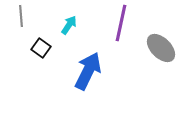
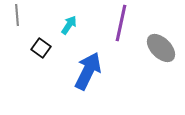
gray line: moved 4 px left, 1 px up
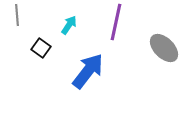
purple line: moved 5 px left, 1 px up
gray ellipse: moved 3 px right
blue arrow: rotated 12 degrees clockwise
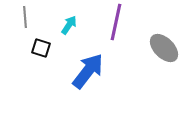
gray line: moved 8 px right, 2 px down
black square: rotated 18 degrees counterclockwise
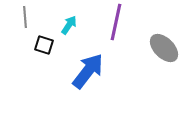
black square: moved 3 px right, 3 px up
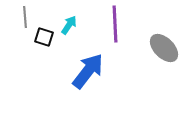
purple line: moved 1 px left, 2 px down; rotated 15 degrees counterclockwise
black square: moved 8 px up
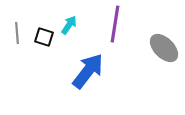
gray line: moved 8 px left, 16 px down
purple line: rotated 12 degrees clockwise
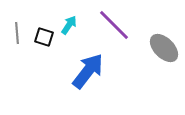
purple line: moved 1 px left, 1 px down; rotated 54 degrees counterclockwise
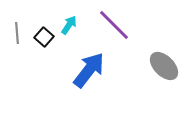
black square: rotated 24 degrees clockwise
gray ellipse: moved 18 px down
blue arrow: moved 1 px right, 1 px up
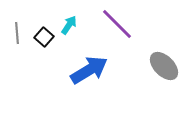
purple line: moved 3 px right, 1 px up
blue arrow: rotated 21 degrees clockwise
